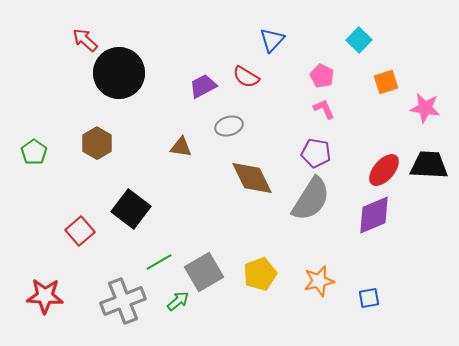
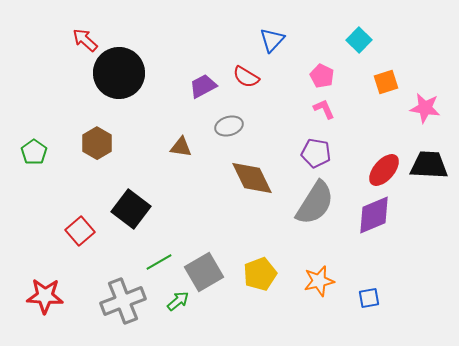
gray semicircle: moved 4 px right, 4 px down
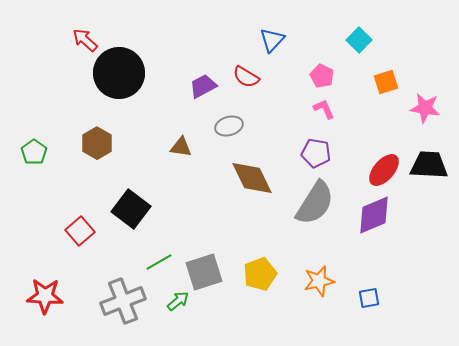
gray square: rotated 12 degrees clockwise
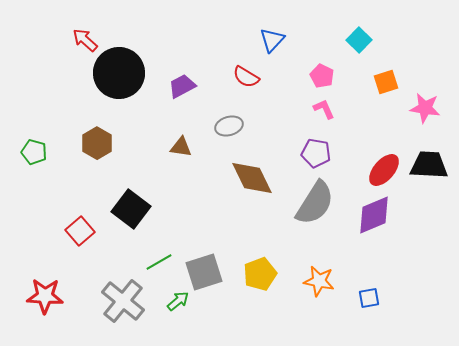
purple trapezoid: moved 21 px left
green pentagon: rotated 20 degrees counterclockwise
orange star: rotated 24 degrees clockwise
gray cross: rotated 30 degrees counterclockwise
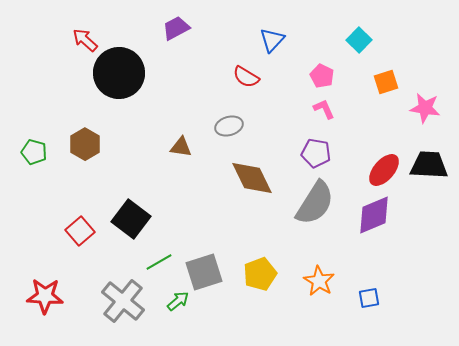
purple trapezoid: moved 6 px left, 58 px up
brown hexagon: moved 12 px left, 1 px down
black square: moved 10 px down
orange star: rotated 20 degrees clockwise
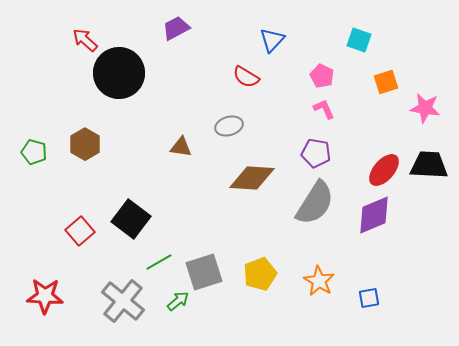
cyan square: rotated 25 degrees counterclockwise
brown diamond: rotated 60 degrees counterclockwise
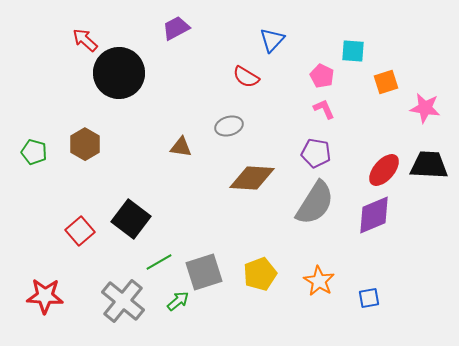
cyan square: moved 6 px left, 11 px down; rotated 15 degrees counterclockwise
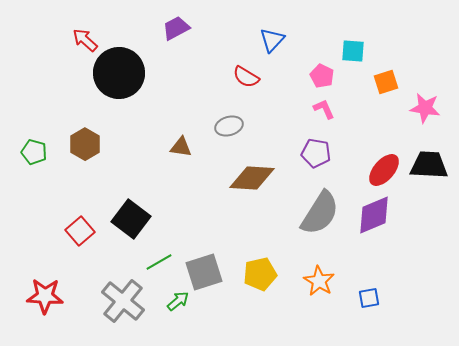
gray semicircle: moved 5 px right, 10 px down
yellow pentagon: rotated 8 degrees clockwise
